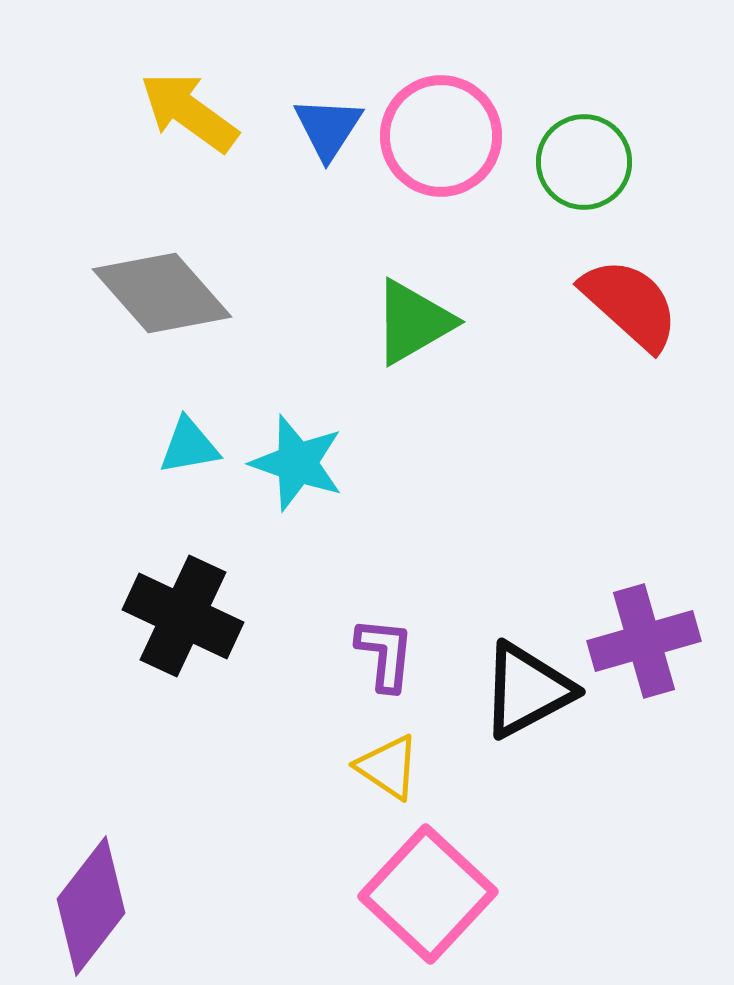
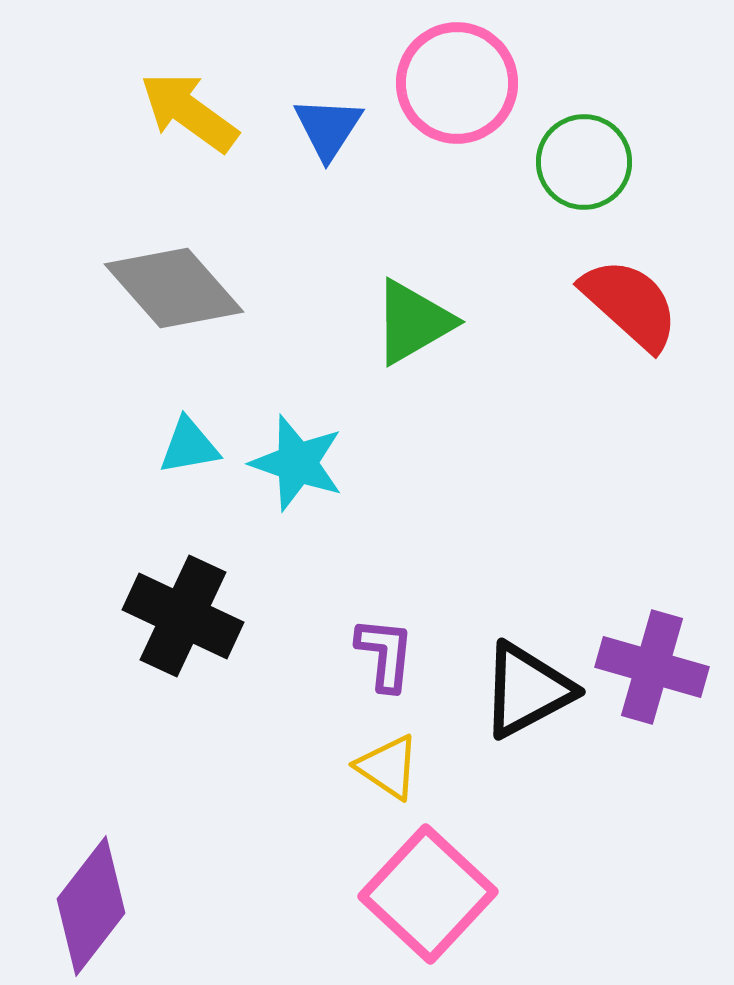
pink circle: moved 16 px right, 53 px up
gray diamond: moved 12 px right, 5 px up
purple cross: moved 8 px right, 26 px down; rotated 32 degrees clockwise
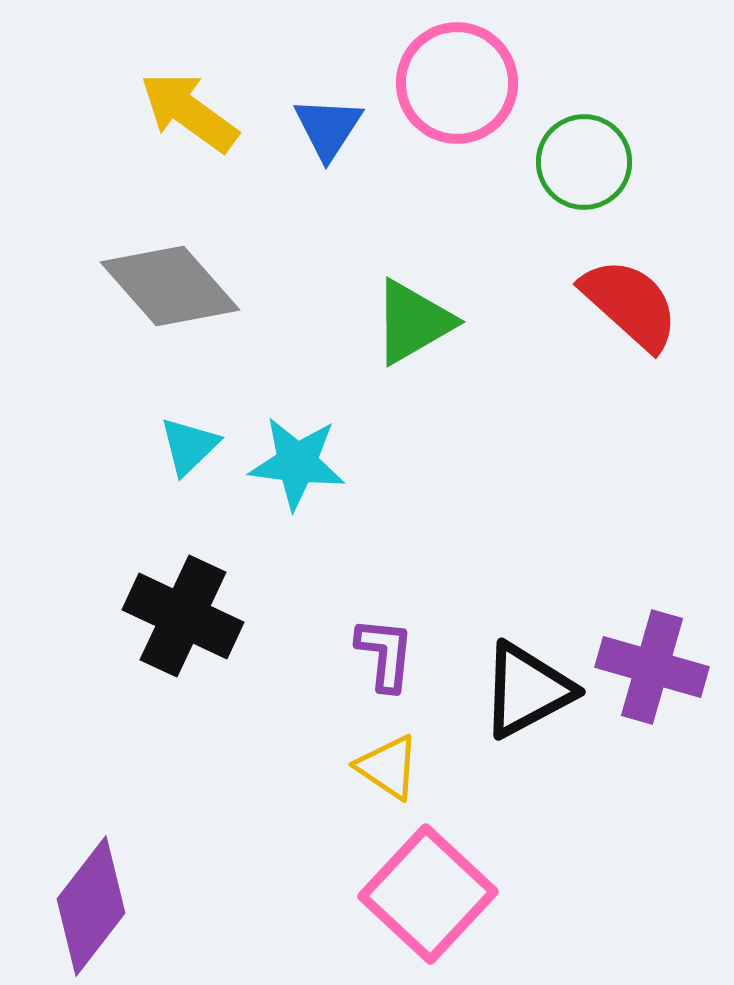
gray diamond: moved 4 px left, 2 px up
cyan triangle: rotated 34 degrees counterclockwise
cyan star: rotated 12 degrees counterclockwise
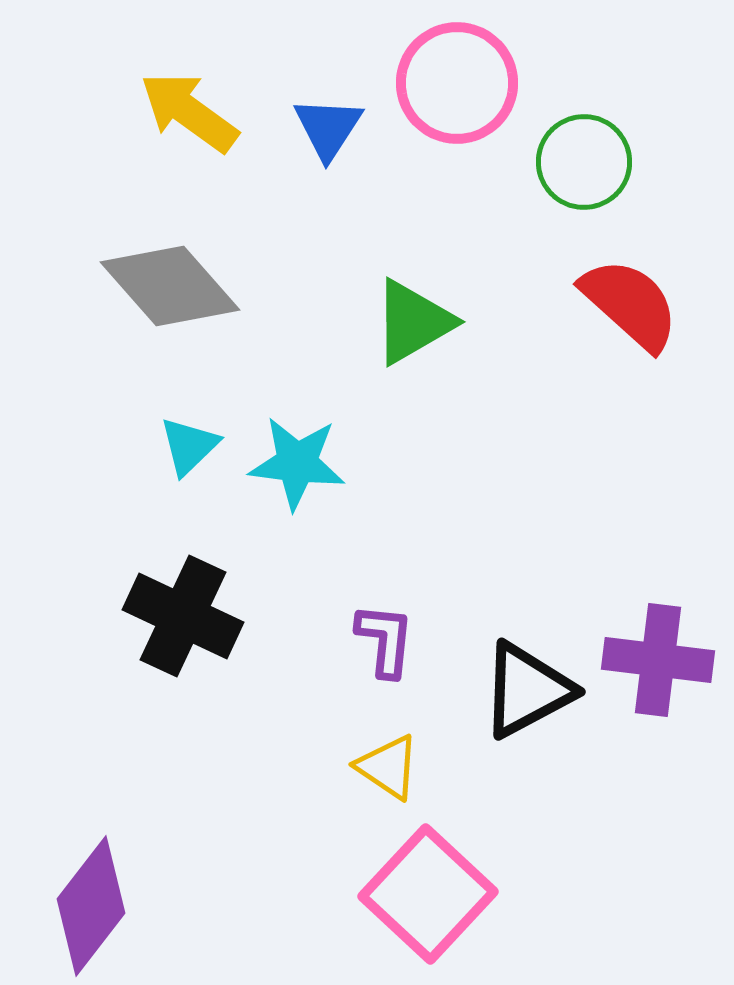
purple L-shape: moved 14 px up
purple cross: moved 6 px right, 7 px up; rotated 9 degrees counterclockwise
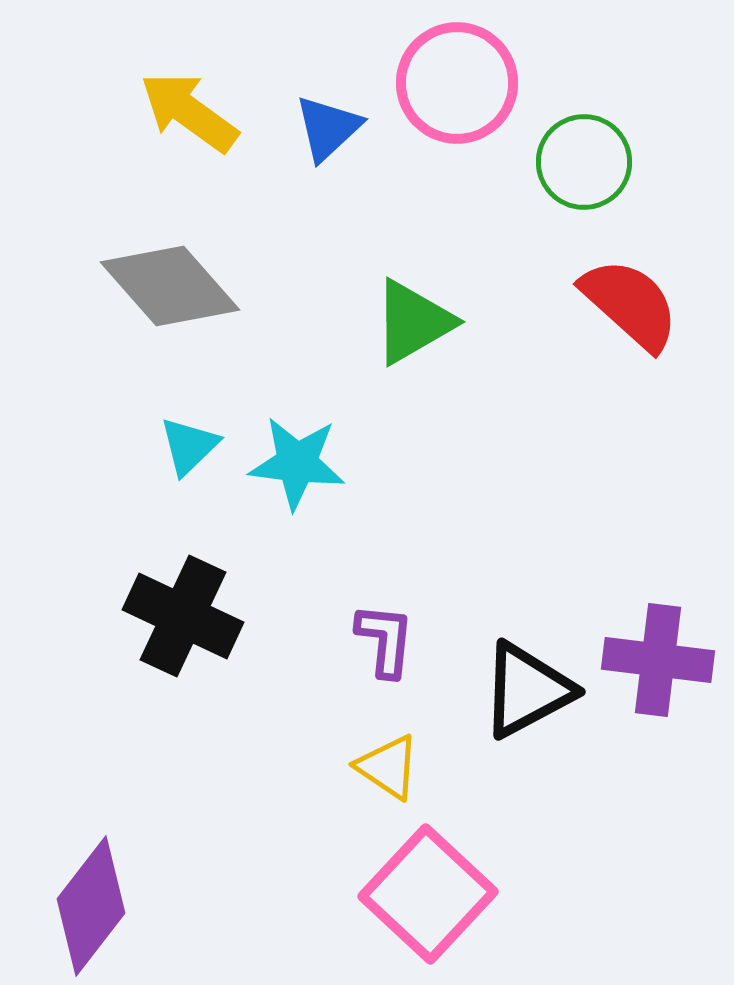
blue triangle: rotated 14 degrees clockwise
